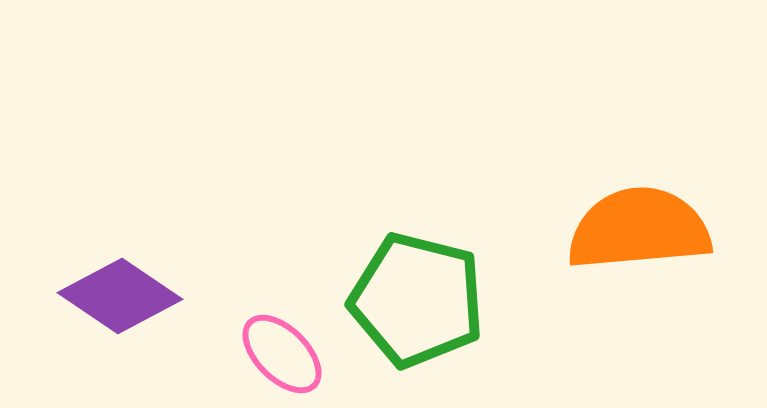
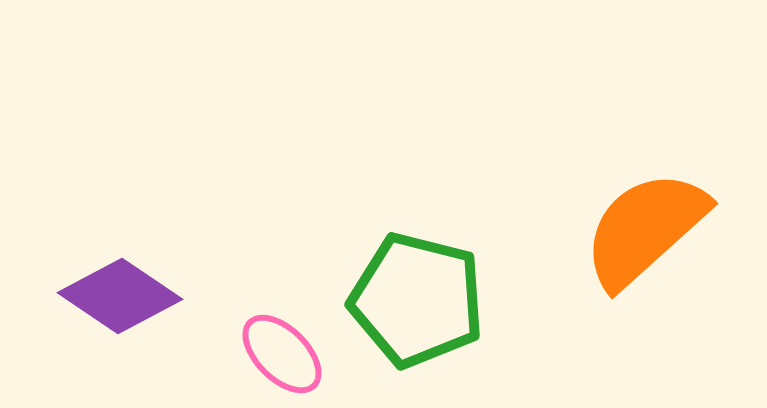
orange semicircle: moved 6 px right; rotated 37 degrees counterclockwise
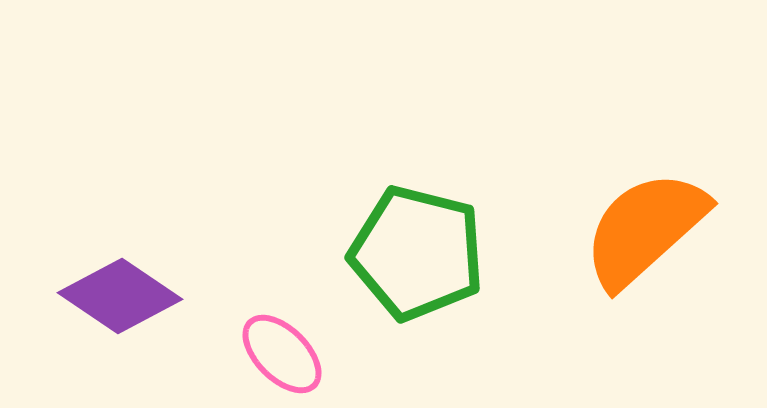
green pentagon: moved 47 px up
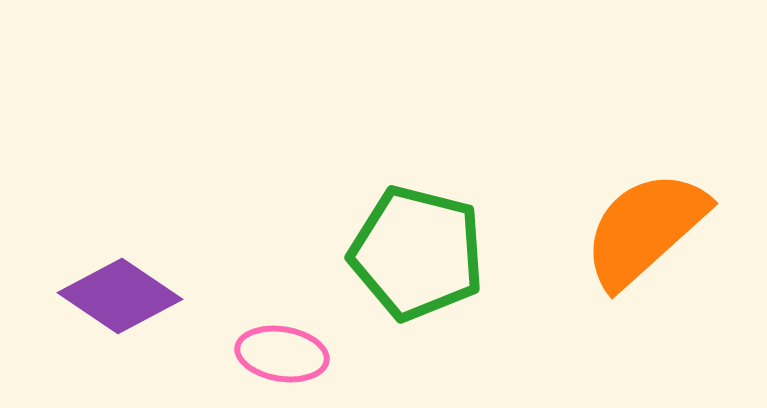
pink ellipse: rotated 36 degrees counterclockwise
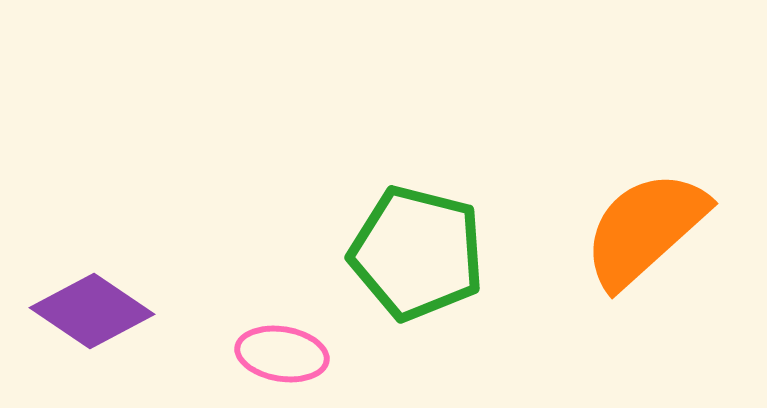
purple diamond: moved 28 px left, 15 px down
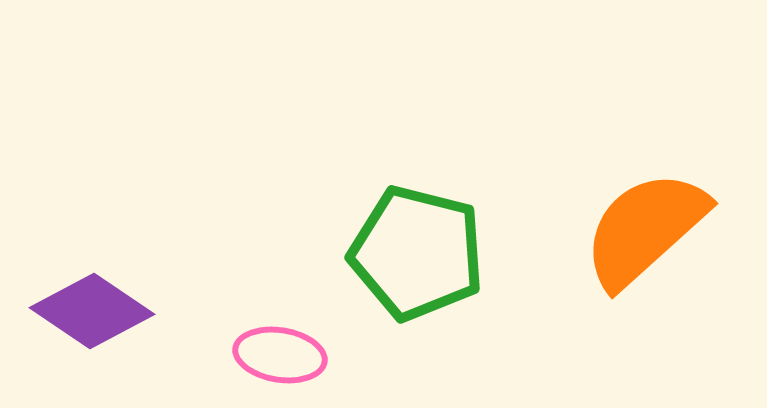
pink ellipse: moved 2 px left, 1 px down
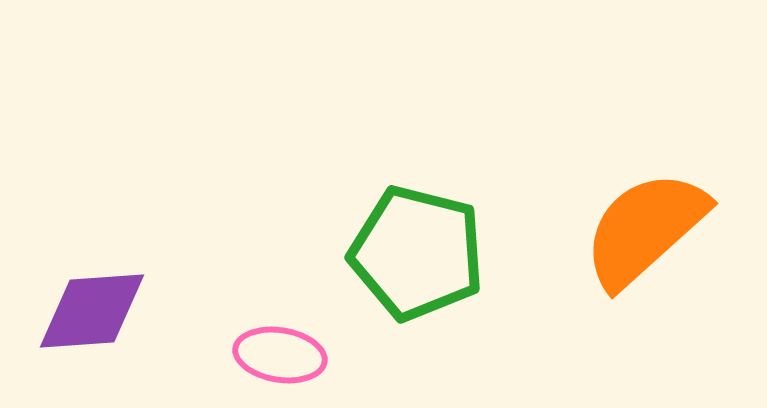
purple diamond: rotated 38 degrees counterclockwise
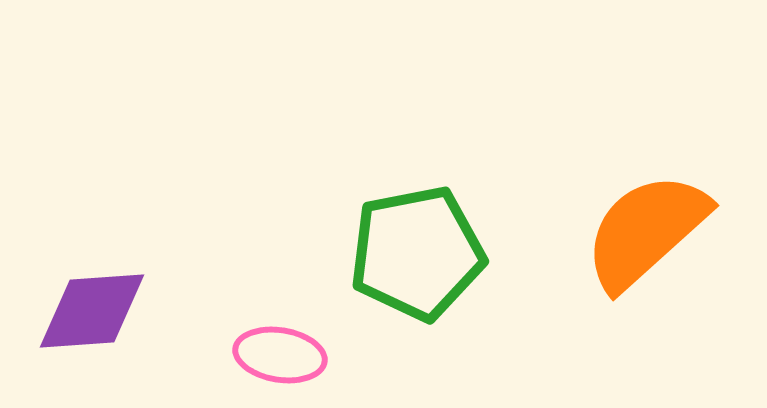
orange semicircle: moved 1 px right, 2 px down
green pentagon: rotated 25 degrees counterclockwise
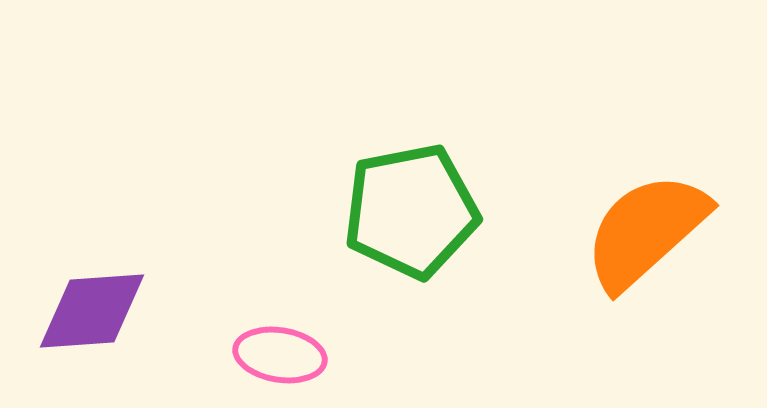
green pentagon: moved 6 px left, 42 px up
